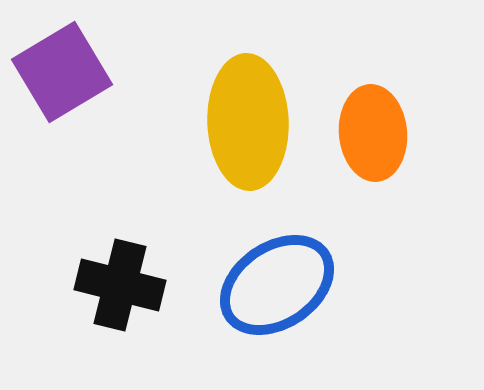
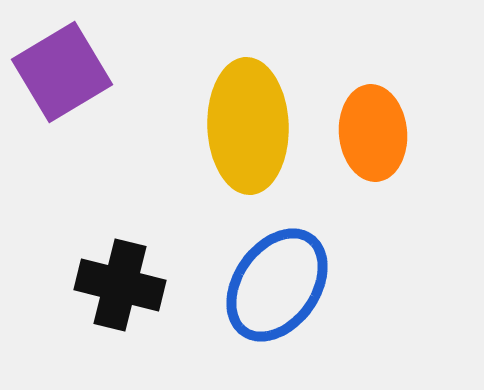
yellow ellipse: moved 4 px down
blue ellipse: rotated 21 degrees counterclockwise
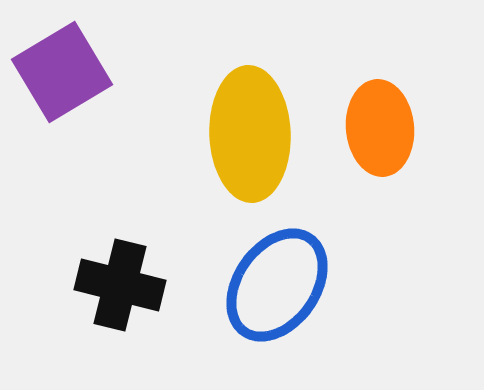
yellow ellipse: moved 2 px right, 8 px down
orange ellipse: moved 7 px right, 5 px up
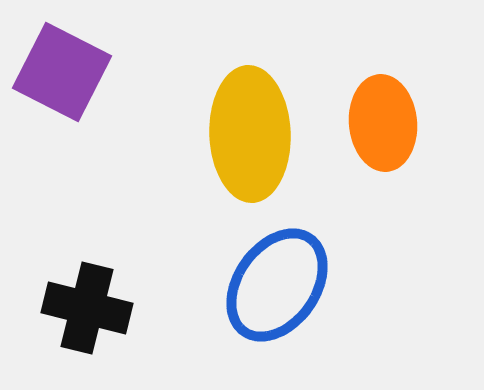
purple square: rotated 32 degrees counterclockwise
orange ellipse: moved 3 px right, 5 px up
black cross: moved 33 px left, 23 px down
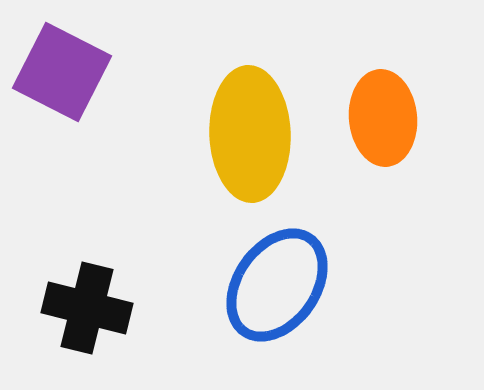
orange ellipse: moved 5 px up
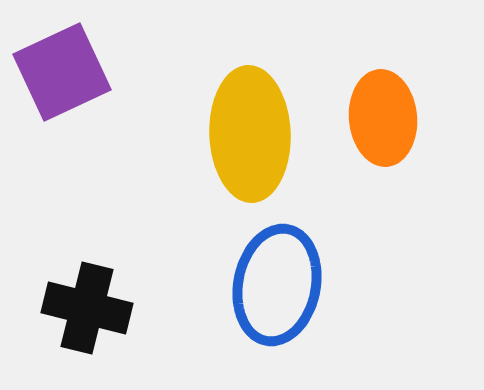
purple square: rotated 38 degrees clockwise
blue ellipse: rotated 24 degrees counterclockwise
